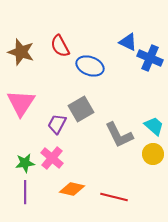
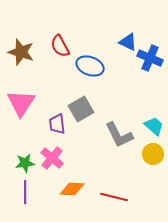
purple trapezoid: rotated 35 degrees counterclockwise
orange diamond: rotated 10 degrees counterclockwise
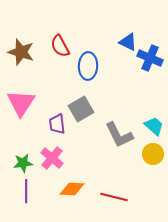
blue ellipse: moved 2 px left; rotated 72 degrees clockwise
green star: moved 2 px left
purple line: moved 1 px right, 1 px up
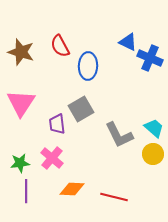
cyan trapezoid: moved 2 px down
green star: moved 3 px left
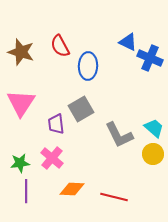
purple trapezoid: moved 1 px left
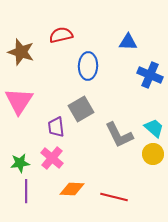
blue triangle: rotated 24 degrees counterclockwise
red semicircle: moved 1 px right, 11 px up; rotated 105 degrees clockwise
blue cross: moved 17 px down
pink triangle: moved 2 px left, 2 px up
purple trapezoid: moved 3 px down
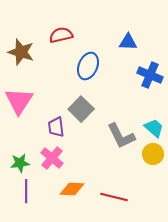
blue ellipse: rotated 20 degrees clockwise
gray square: rotated 15 degrees counterclockwise
gray L-shape: moved 2 px right, 1 px down
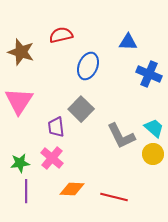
blue cross: moved 1 px left, 1 px up
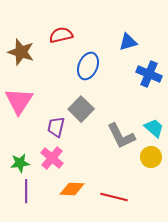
blue triangle: rotated 18 degrees counterclockwise
purple trapezoid: rotated 20 degrees clockwise
yellow circle: moved 2 px left, 3 px down
